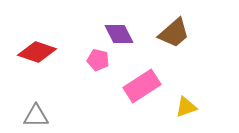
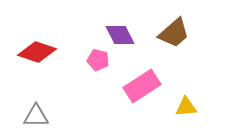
purple diamond: moved 1 px right, 1 px down
yellow triangle: rotated 15 degrees clockwise
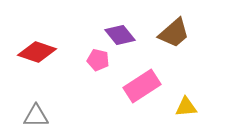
purple diamond: rotated 12 degrees counterclockwise
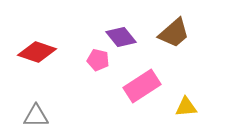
purple diamond: moved 1 px right, 2 px down
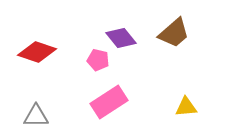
purple diamond: moved 1 px down
pink rectangle: moved 33 px left, 16 px down
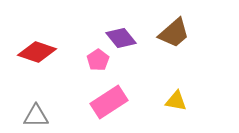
pink pentagon: rotated 25 degrees clockwise
yellow triangle: moved 10 px left, 6 px up; rotated 15 degrees clockwise
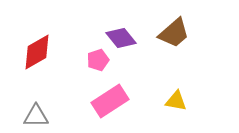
red diamond: rotated 48 degrees counterclockwise
pink pentagon: rotated 15 degrees clockwise
pink rectangle: moved 1 px right, 1 px up
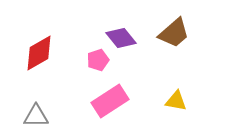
red diamond: moved 2 px right, 1 px down
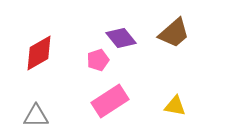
yellow triangle: moved 1 px left, 5 px down
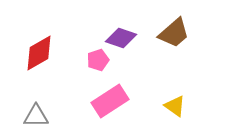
purple diamond: rotated 32 degrees counterclockwise
yellow triangle: rotated 25 degrees clockwise
